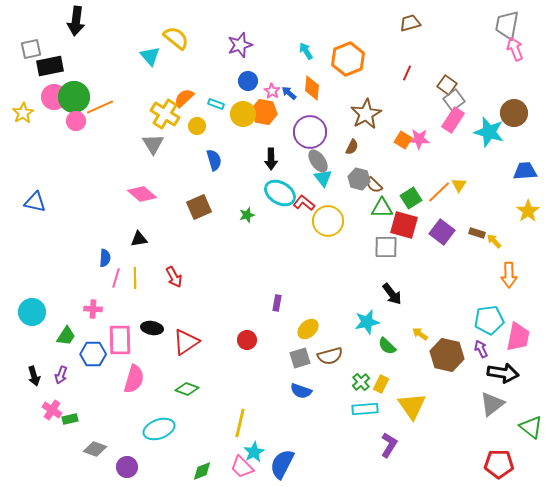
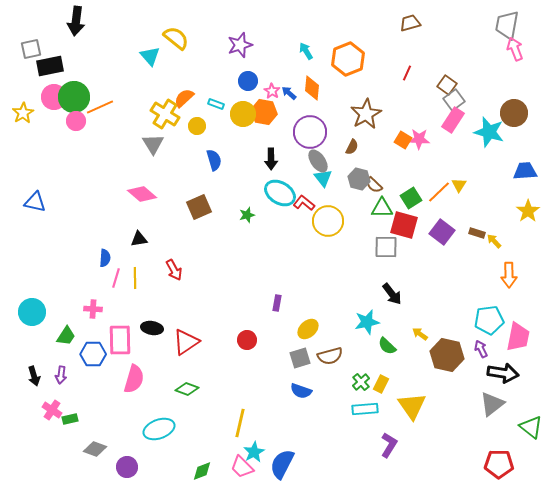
red arrow at (174, 277): moved 7 px up
purple arrow at (61, 375): rotated 12 degrees counterclockwise
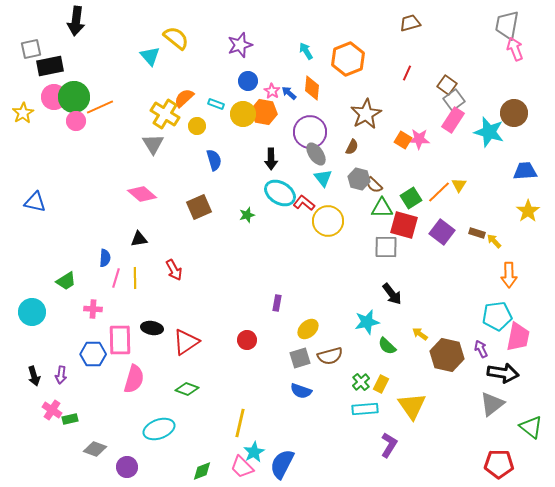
gray ellipse at (318, 161): moved 2 px left, 7 px up
cyan pentagon at (489, 320): moved 8 px right, 4 px up
green trapezoid at (66, 336): moved 55 px up; rotated 25 degrees clockwise
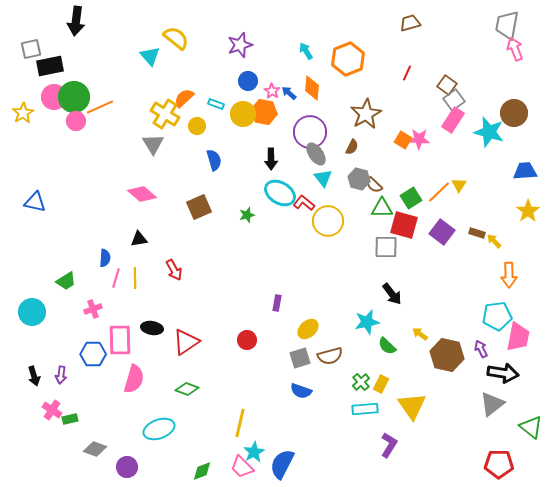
pink cross at (93, 309): rotated 24 degrees counterclockwise
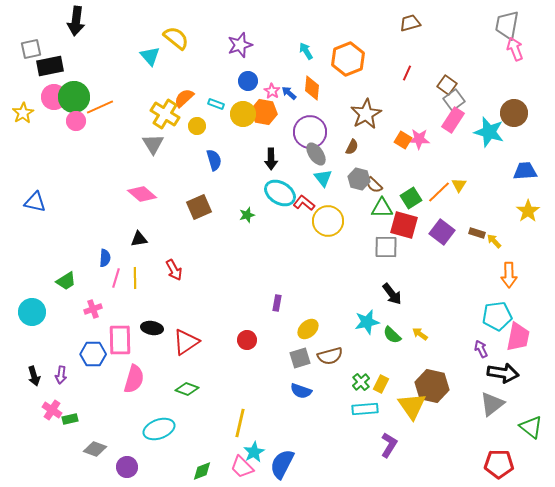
green semicircle at (387, 346): moved 5 px right, 11 px up
brown hexagon at (447, 355): moved 15 px left, 31 px down
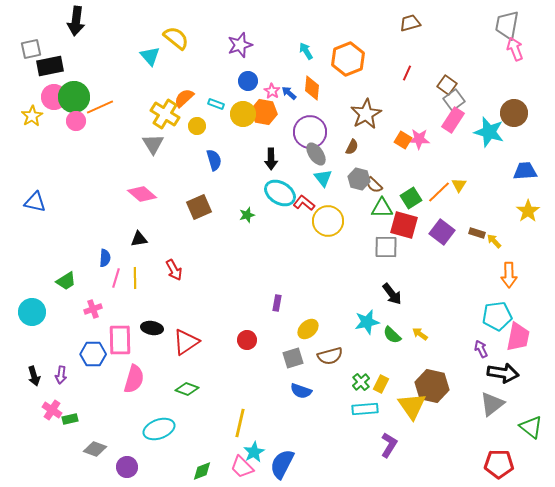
yellow star at (23, 113): moved 9 px right, 3 px down
gray square at (300, 358): moved 7 px left
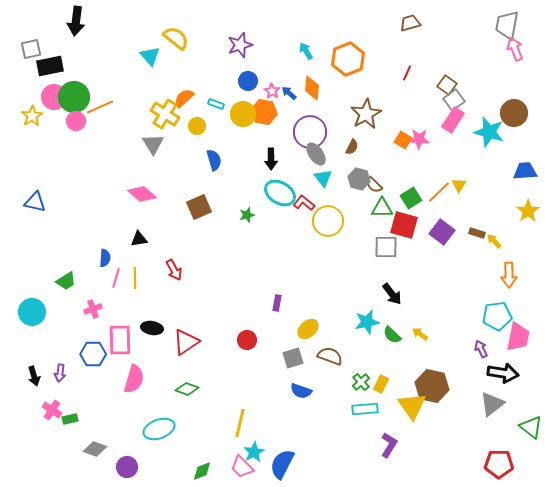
brown semicircle at (330, 356): rotated 145 degrees counterclockwise
purple arrow at (61, 375): moved 1 px left, 2 px up
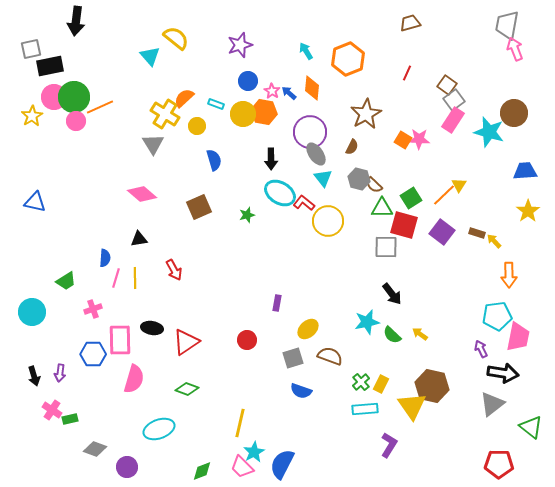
orange line at (439, 192): moved 5 px right, 3 px down
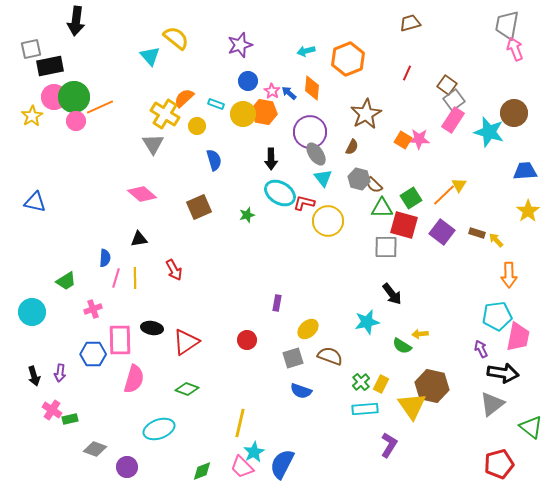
cyan arrow at (306, 51): rotated 72 degrees counterclockwise
red L-shape at (304, 203): rotated 25 degrees counterclockwise
yellow arrow at (494, 241): moved 2 px right, 1 px up
yellow arrow at (420, 334): rotated 42 degrees counterclockwise
green semicircle at (392, 335): moved 10 px right, 11 px down; rotated 12 degrees counterclockwise
red pentagon at (499, 464): rotated 16 degrees counterclockwise
